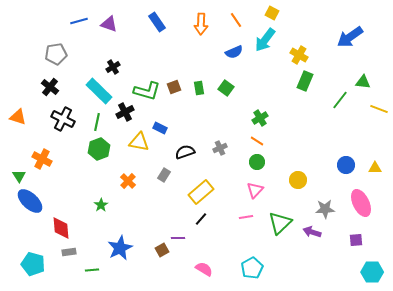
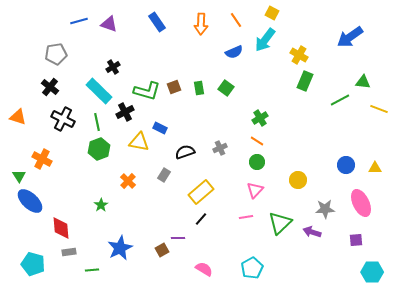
green line at (340, 100): rotated 24 degrees clockwise
green line at (97, 122): rotated 24 degrees counterclockwise
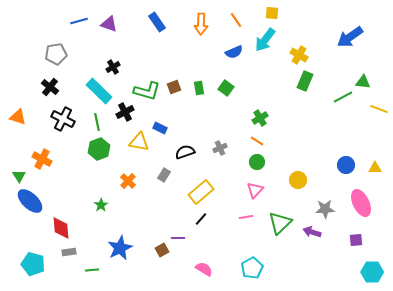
yellow square at (272, 13): rotated 24 degrees counterclockwise
green line at (340, 100): moved 3 px right, 3 px up
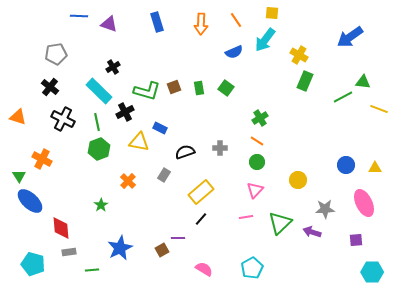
blue line at (79, 21): moved 5 px up; rotated 18 degrees clockwise
blue rectangle at (157, 22): rotated 18 degrees clockwise
gray cross at (220, 148): rotated 24 degrees clockwise
pink ellipse at (361, 203): moved 3 px right
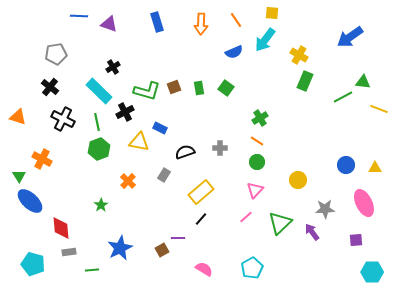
pink line at (246, 217): rotated 32 degrees counterclockwise
purple arrow at (312, 232): rotated 36 degrees clockwise
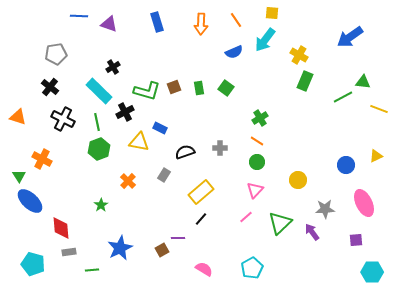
yellow triangle at (375, 168): moved 1 px right, 12 px up; rotated 24 degrees counterclockwise
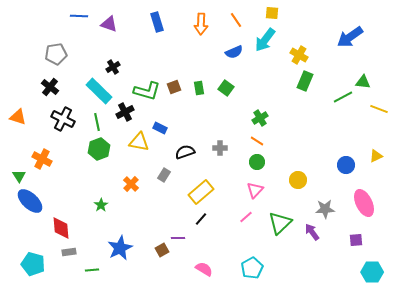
orange cross at (128, 181): moved 3 px right, 3 px down
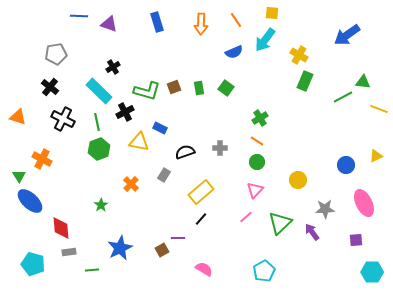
blue arrow at (350, 37): moved 3 px left, 2 px up
cyan pentagon at (252, 268): moved 12 px right, 3 px down
